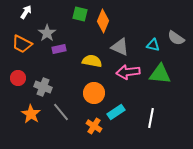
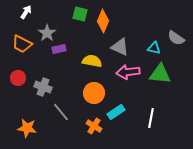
cyan triangle: moved 1 px right, 3 px down
orange star: moved 4 px left, 14 px down; rotated 24 degrees counterclockwise
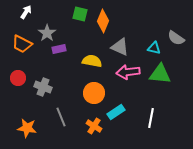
gray line: moved 5 px down; rotated 18 degrees clockwise
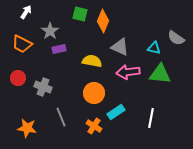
gray star: moved 3 px right, 2 px up
